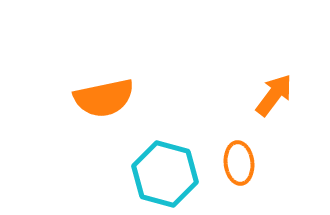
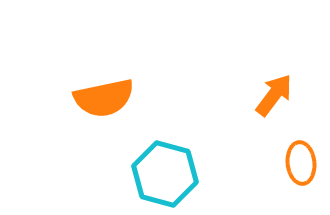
orange ellipse: moved 62 px right
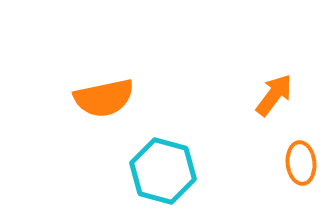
cyan hexagon: moved 2 px left, 3 px up
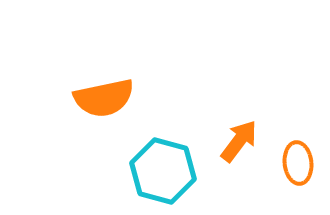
orange arrow: moved 35 px left, 46 px down
orange ellipse: moved 3 px left
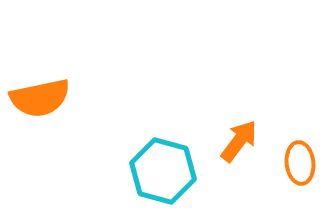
orange semicircle: moved 64 px left
orange ellipse: moved 2 px right
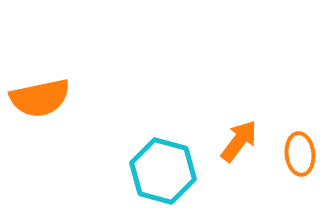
orange ellipse: moved 9 px up
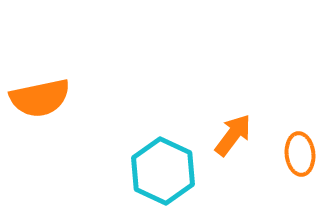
orange arrow: moved 6 px left, 6 px up
cyan hexagon: rotated 10 degrees clockwise
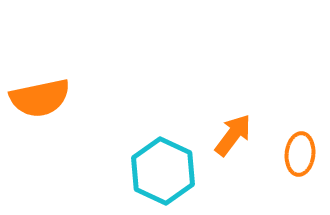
orange ellipse: rotated 12 degrees clockwise
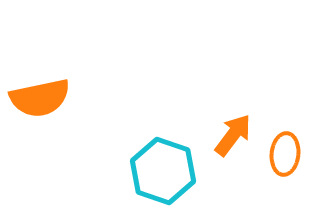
orange ellipse: moved 15 px left
cyan hexagon: rotated 6 degrees counterclockwise
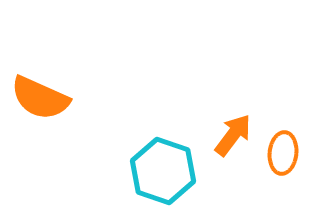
orange semicircle: rotated 36 degrees clockwise
orange ellipse: moved 2 px left, 1 px up
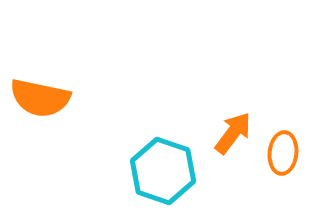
orange semicircle: rotated 12 degrees counterclockwise
orange arrow: moved 2 px up
